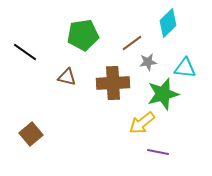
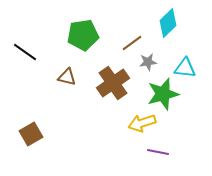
brown cross: rotated 32 degrees counterclockwise
yellow arrow: rotated 20 degrees clockwise
brown square: rotated 10 degrees clockwise
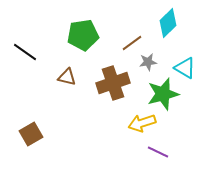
cyan triangle: rotated 25 degrees clockwise
brown cross: rotated 16 degrees clockwise
purple line: rotated 15 degrees clockwise
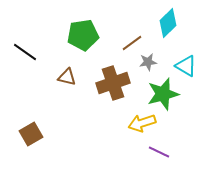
cyan triangle: moved 1 px right, 2 px up
purple line: moved 1 px right
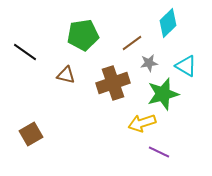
gray star: moved 1 px right, 1 px down
brown triangle: moved 1 px left, 2 px up
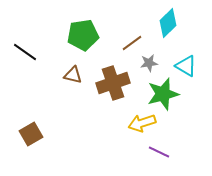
brown triangle: moved 7 px right
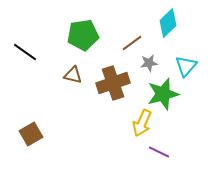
cyan triangle: rotated 40 degrees clockwise
yellow arrow: rotated 48 degrees counterclockwise
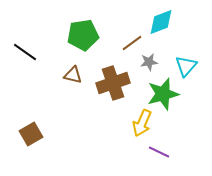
cyan diamond: moved 7 px left, 1 px up; rotated 24 degrees clockwise
gray star: moved 1 px up
